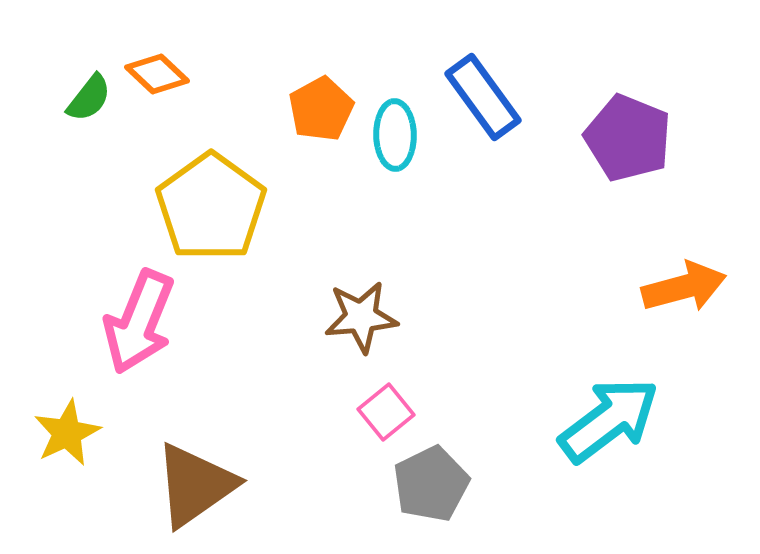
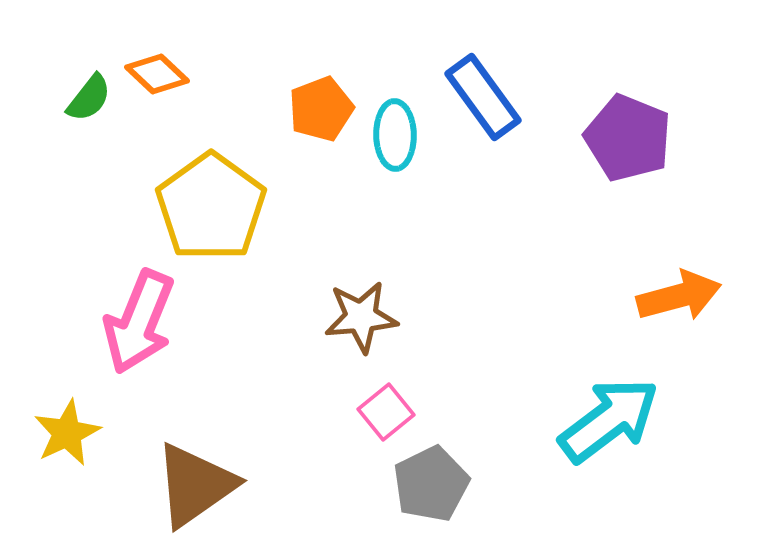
orange pentagon: rotated 8 degrees clockwise
orange arrow: moved 5 px left, 9 px down
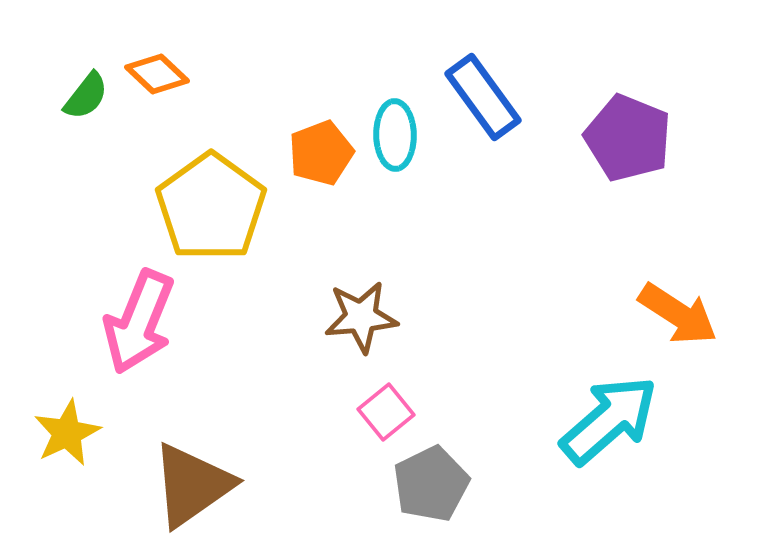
green semicircle: moved 3 px left, 2 px up
orange pentagon: moved 44 px down
orange arrow: moved 1 px left, 18 px down; rotated 48 degrees clockwise
cyan arrow: rotated 4 degrees counterclockwise
brown triangle: moved 3 px left
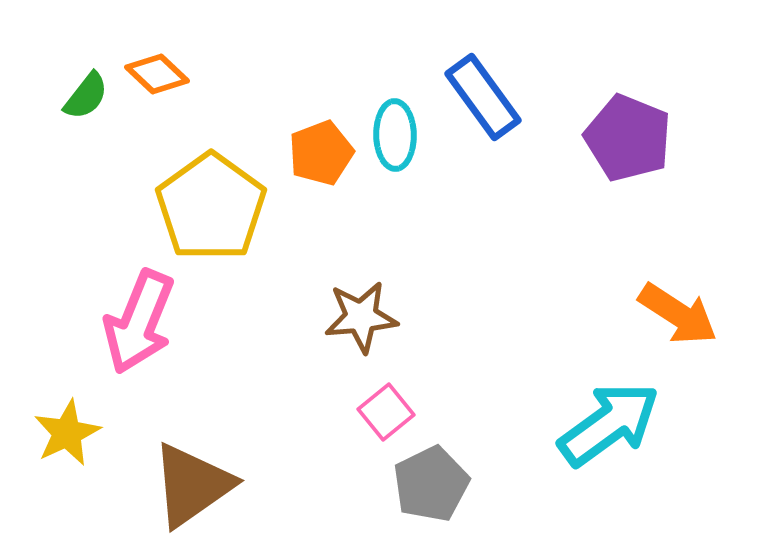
cyan arrow: moved 4 px down; rotated 5 degrees clockwise
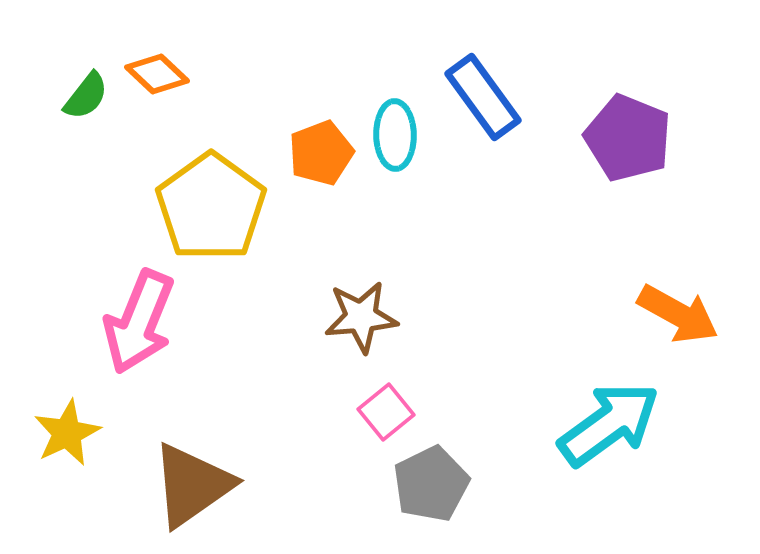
orange arrow: rotated 4 degrees counterclockwise
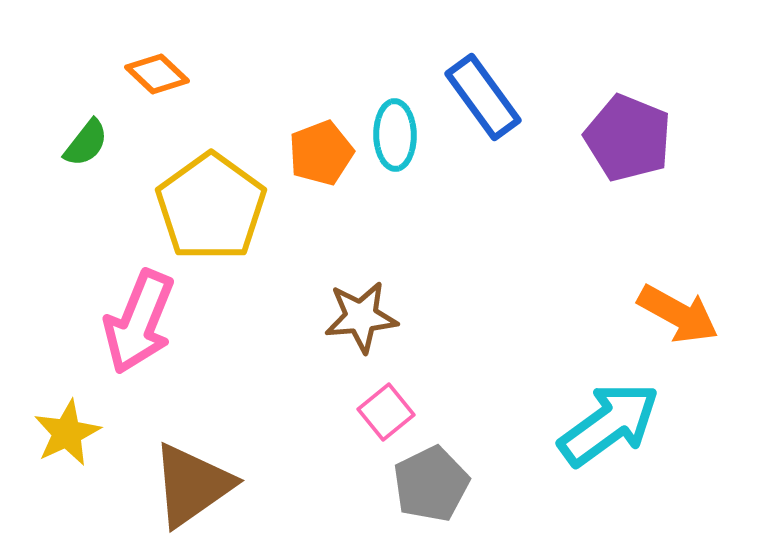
green semicircle: moved 47 px down
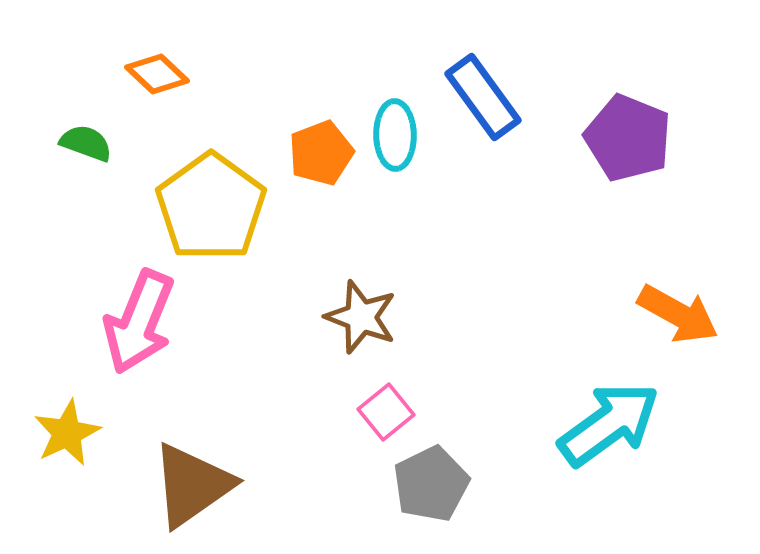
green semicircle: rotated 108 degrees counterclockwise
brown star: rotated 26 degrees clockwise
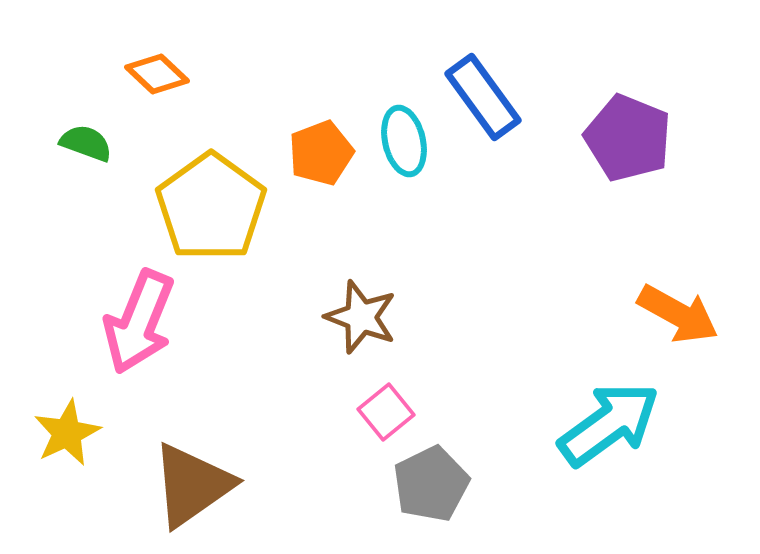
cyan ellipse: moved 9 px right, 6 px down; rotated 12 degrees counterclockwise
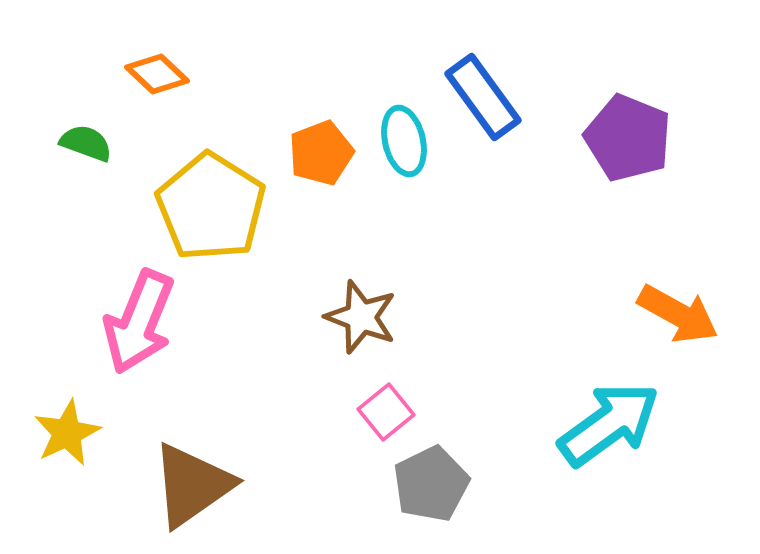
yellow pentagon: rotated 4 degrees counterclockwise
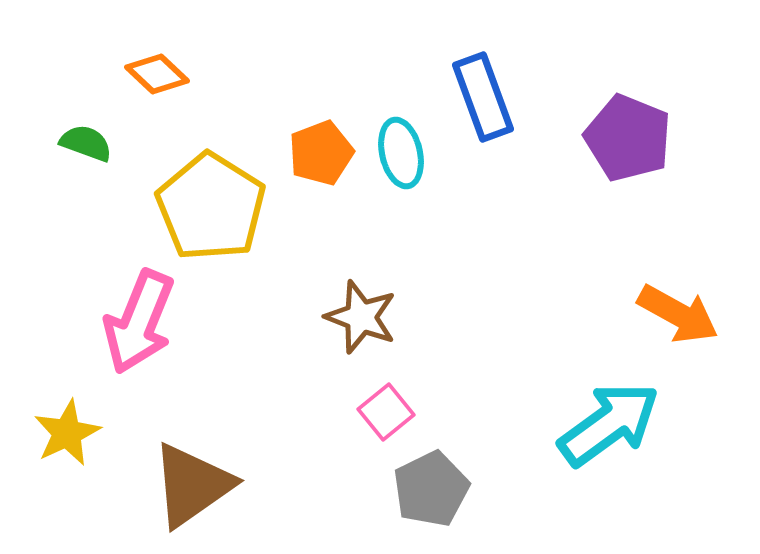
blue rectangle: rotated 16 degrees clockwise
cyan ellipse: moved 3 px left, 12 px down
gray pentagon: moved 5 px down
